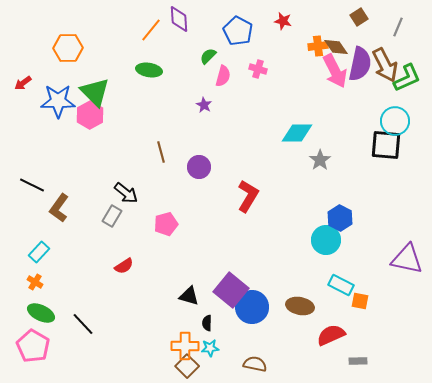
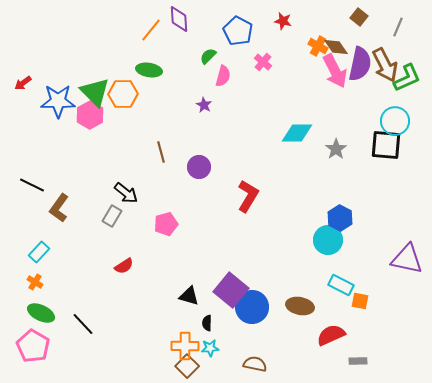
brown square at (359, 17): rotated 18 degrees counterclockwise
orange cross at (318, 46): rotated 36 degrees clockwise
orange hexagon at (68, 48): moved 55 px right, 46 px down
pink cross at (258, 69): moved 5 px right, 7 px up; rotated 24 degrees clockwise
gray star at (320, 160): moved 16 px right, 11 px up
cyan circle at (326, 240): moved 2 px right
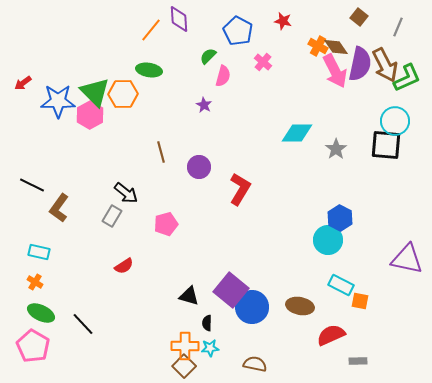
red L-shape at (248, 196): moved 8 px left, 7 px up
cyan rectangle at (39, 252): rotated 60 degrees clockwise
brown square at (187, 366): moved 3 px left
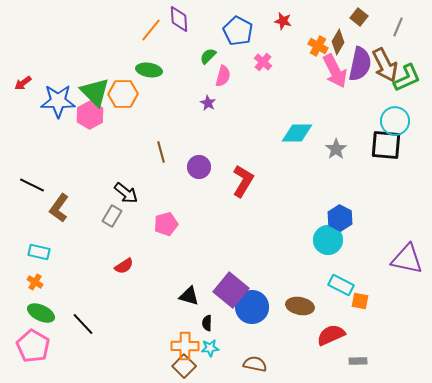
brown diamond at (336, 47): moved 2 px right, 5 px up; rotated 65 degrees clockwise
purple star at (204, 105): moved 4 px right, 2 px up
red L-shape at (240, 189): moved 3 px right, 8 px up
